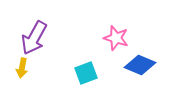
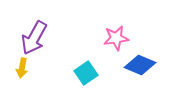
pink star: rotated 25 degrees counterclockwise
cyan square: rotated 15 degrees counterclockwise
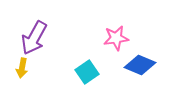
cyan square: moved 1 px right, 1 px up
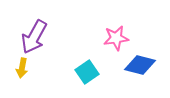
purple arrow: moved 1 px up
blue diamond: rotated 8 degrees counterclockwise
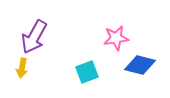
cyan square: rotated 15 degrees clockwise
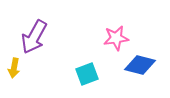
yellow arrow: moved 8 px left
cyan square: moved 2 px down
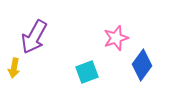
pink star: rotated 10 degrees counterclockwise
blue diamond: moved 2 px right; rotated 68 degrees counterclockwise
cyan square: moved 2 px up
